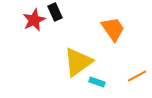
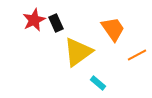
black rectangle: moved 1 px right, 11 px down
yellow triangle: moved 10 px up
orange line: moved 21 px up
cyan rectangle: moved 1 px right, 1 px down; rotated 21 degrees clockwise
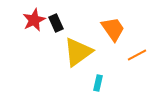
cyan rectangle: rotated 63 degrees clockwise
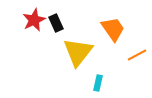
yellow triangle: rotated 16 degrees counterclockwise
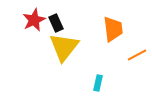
orange trapezoid: rotated 28 degrees clockwise
yellow triangle: moved 14 px left, 5 px up
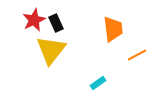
yellow triangle: moved 13 px left, 3 px down
cyan rectangle: rotated 42 degrees clockwise
